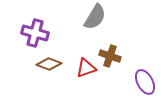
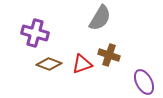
gray semicircle: moved 5 px right, 1 px down
brown cross: moved 1 px left, 1 px up
red triangle: moved 4 px left, 4 px up
purple ellipse: moved 1 px left
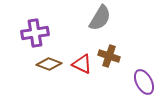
purple cross: rotated 24 degrees counterclockwise
brown cross: moved 1 px down
red triangle: rotated 45 degrees clockwise
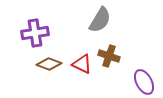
gray semicircle: moved 2 px down
